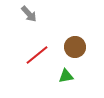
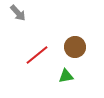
gray arrow: moved 11 px left, 1 px up
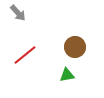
red line: moved 12 px left
green triangle: moved 1 px right, 1 px up
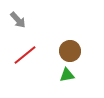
gray arrow: moved 7 px down
brown circle: moved 5 px left, 4 px down
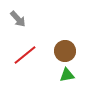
gray arrow: moved 1 px up
brown circle: moved 5 px left
